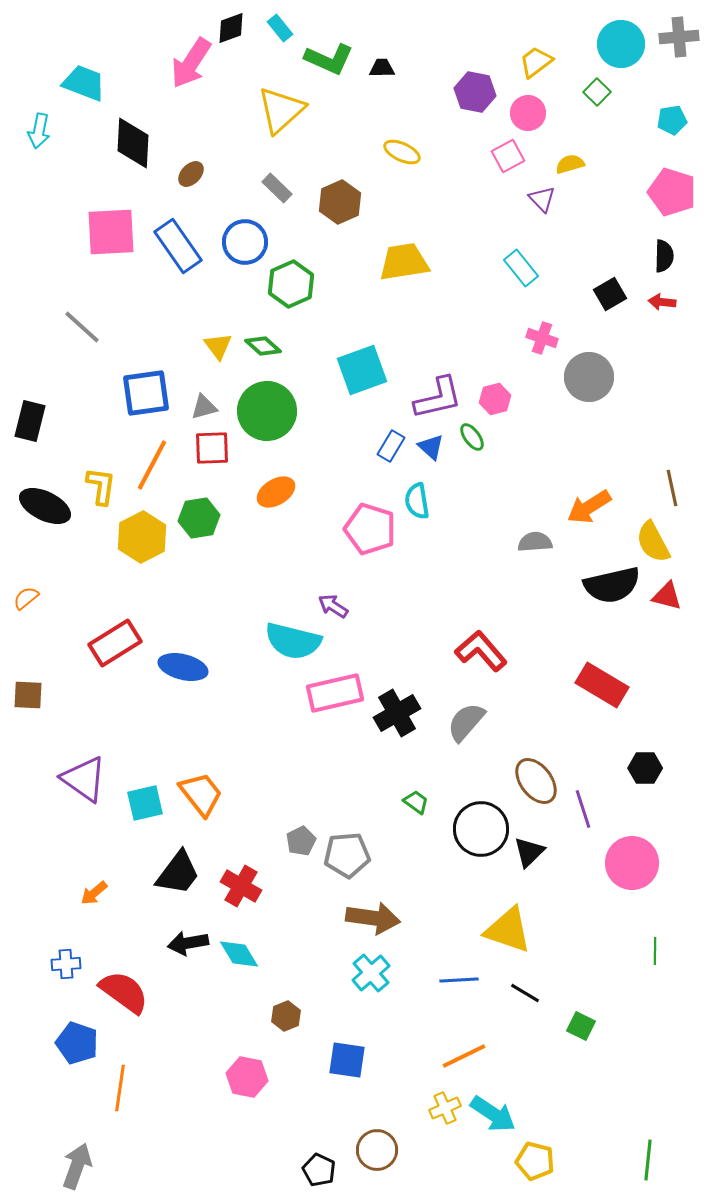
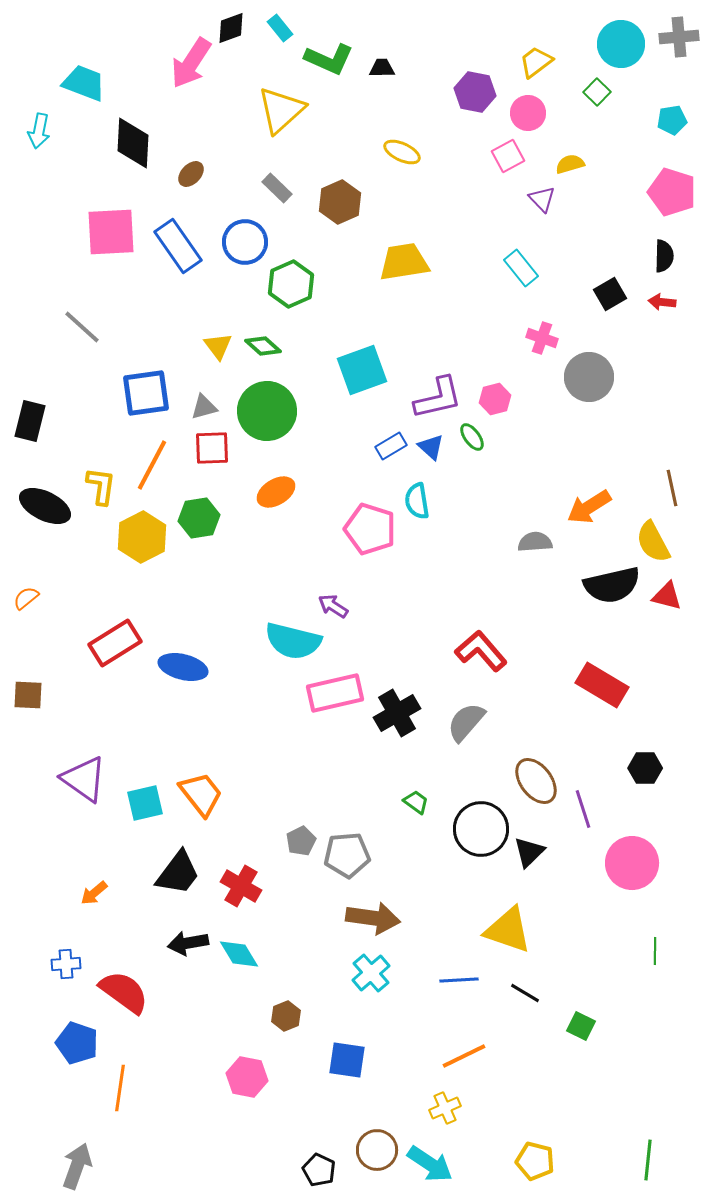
blue rectangle at (391, 446): rotated 28 degrees clockwise
cyan arrow at (493, 1114): moved 63 px left, 50 px down
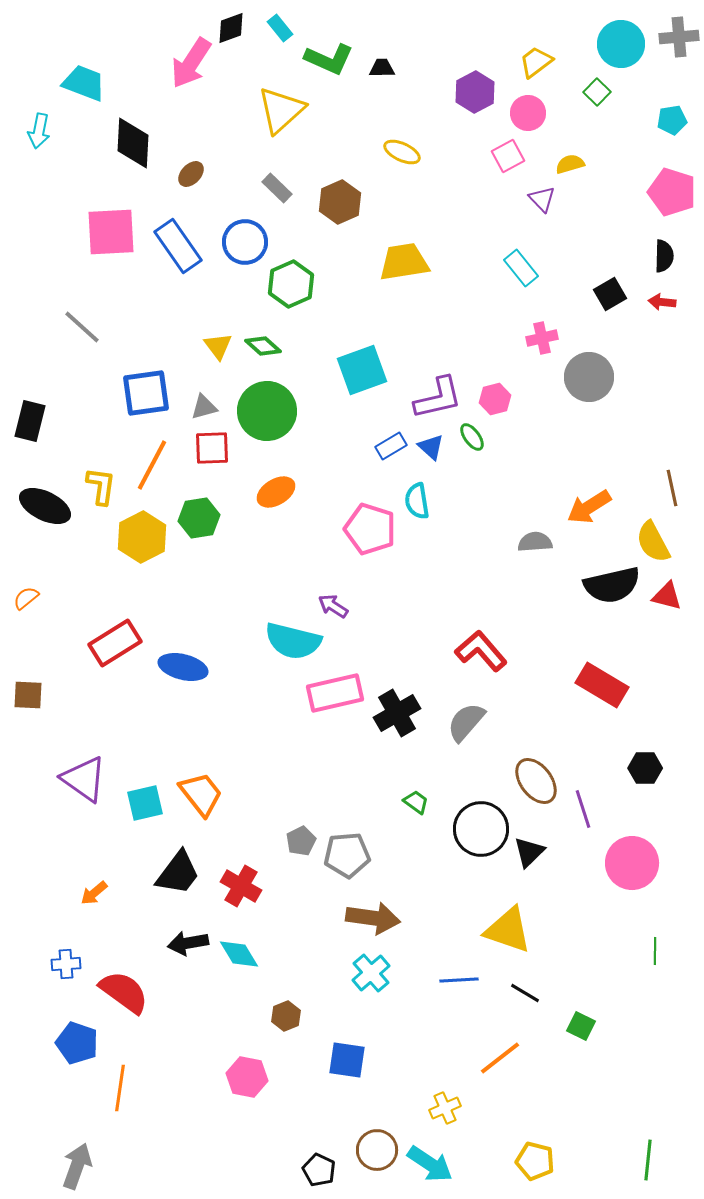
purple hexagon at (475, 92): rotated 21 degrees clockwise
pink cross at (542, 338): rotated 32 degrees counterclockwise
orange line at (464, 1056): moved 36 px right, 2 px down; rotated 12 degrees counterclockwise
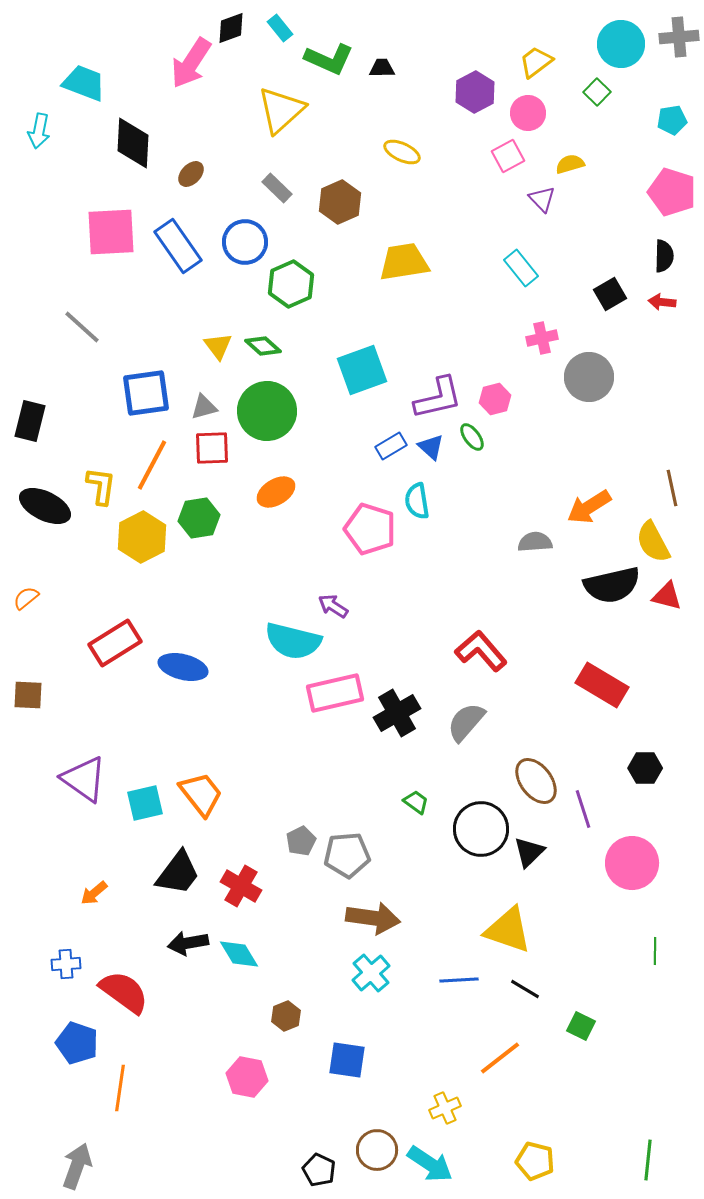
black line at (525, 993): moved 4 px up
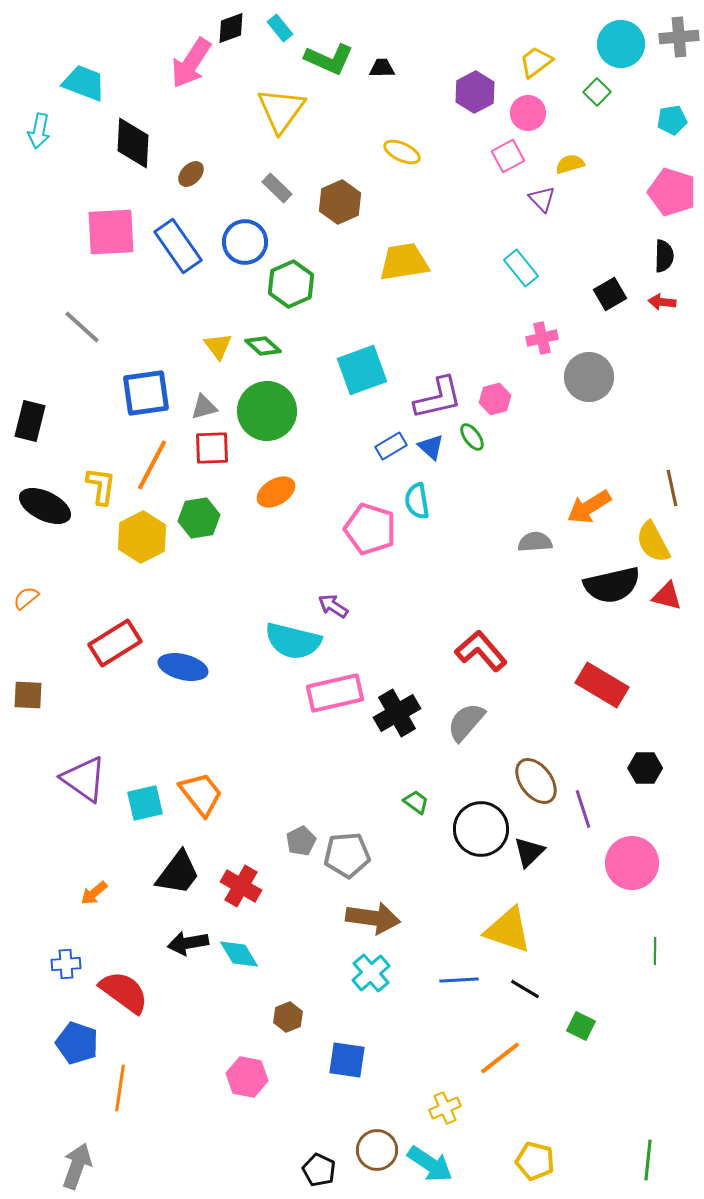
yellow triangle at (281, 110): rotated 12 degrees counterclockwise
brown hexagon at (286, 1016): moved 2 px right, 1 px down
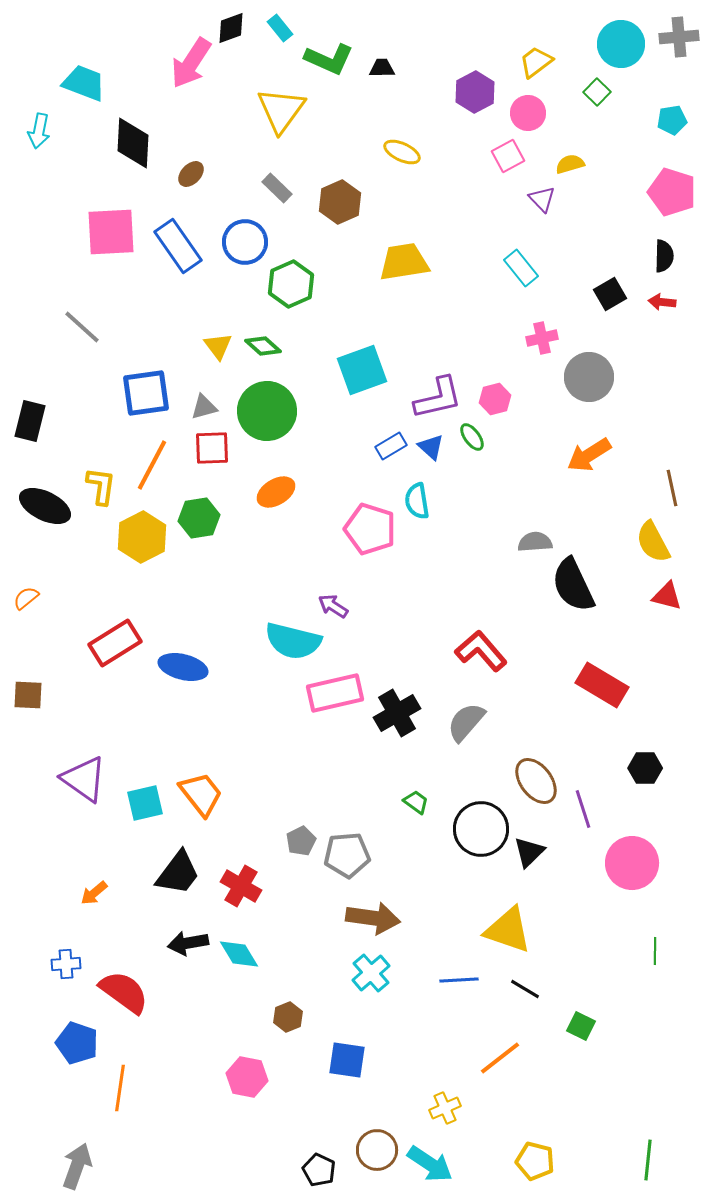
orange arrow at (589, 507): moved 52 px up
black semicircle at (612, 585): moved 39 px left; rotated 78 degrees clockwise
